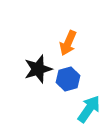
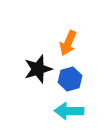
blue hexagon: moved 2 px right
cyan arrow: moved 20 px left, 2 px down; rotated 124 degrees counterclockwise
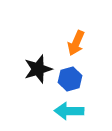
orange arrow: moved 8 px right
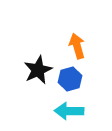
orange arrow: moved 1 px right, 3 px down; rotated 140 degrees clockwise
black star: moved 1 px down; rotated 8 degrees counterclockwise
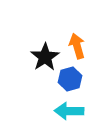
black star: moved 7 px right, 13 px up; rotated 8 degrees counterclockwise
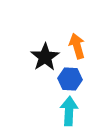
blue hexagon: rotated 20 degrees clockwise
cyan arrow: rotated 92 degrees clockwise
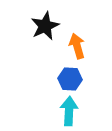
black star: moved 31 px up; rotated 8 degrees clockwise
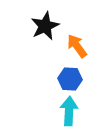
orange arrow: rotated 20 degrees counterclockwise
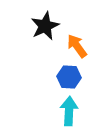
blue hexagon: moved 1 px left, 2 px up
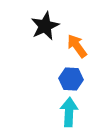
blue hexagon: moved 2 px right, 2 px down
cyan arrow: moved 1 px down
